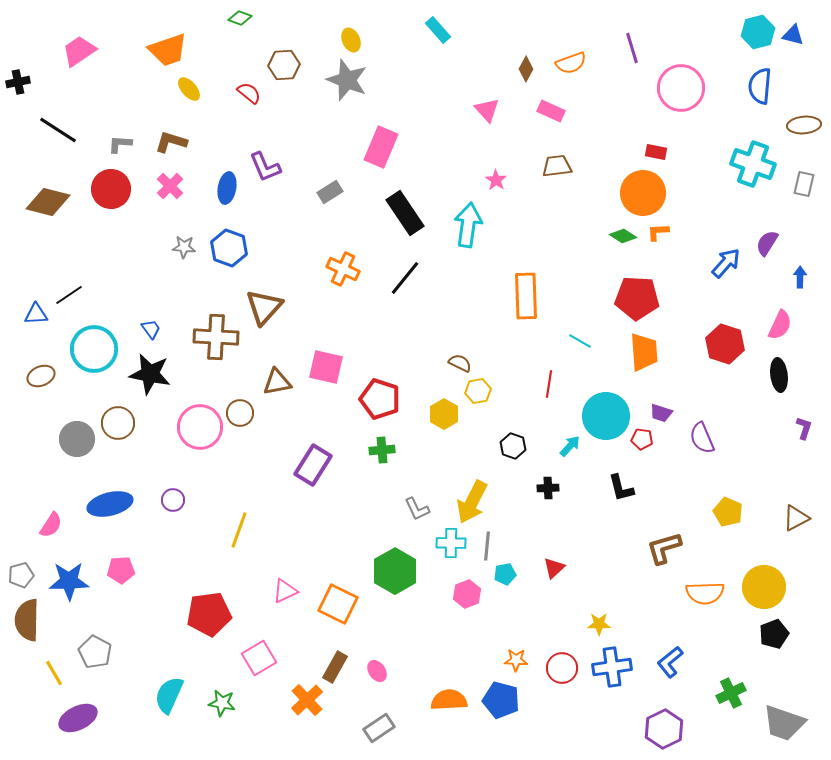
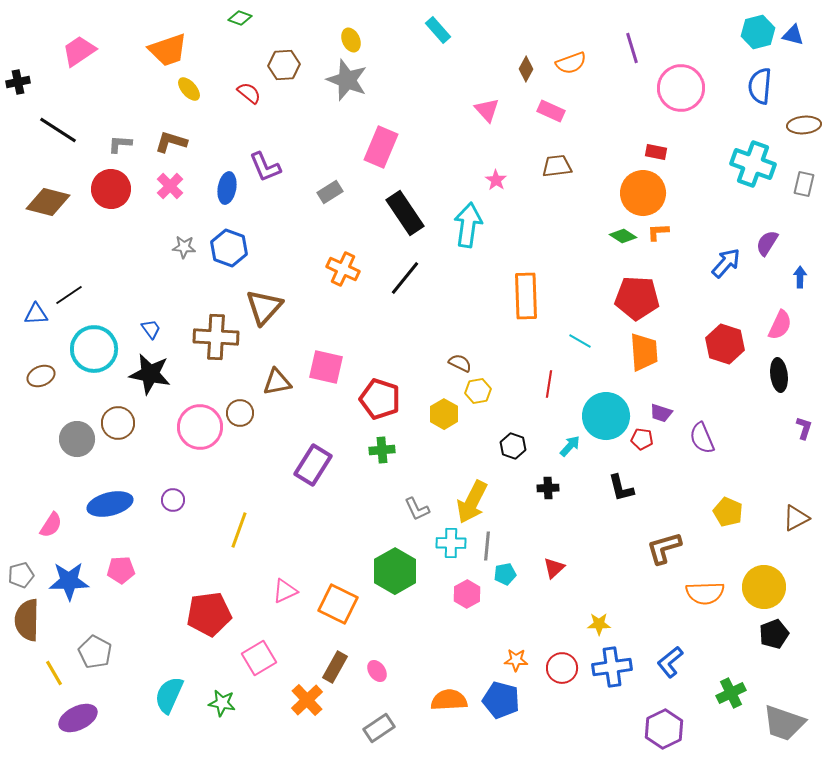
pink hexagon at (467, 594): rotated 8 degrees counterclockwise
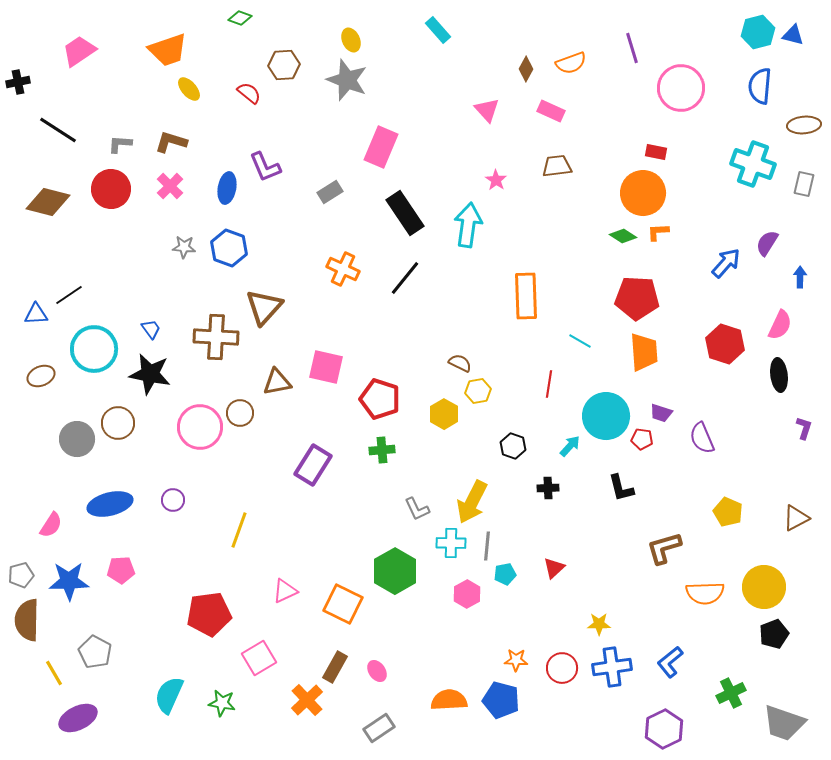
orange square at (338, 604): moved 5 px right
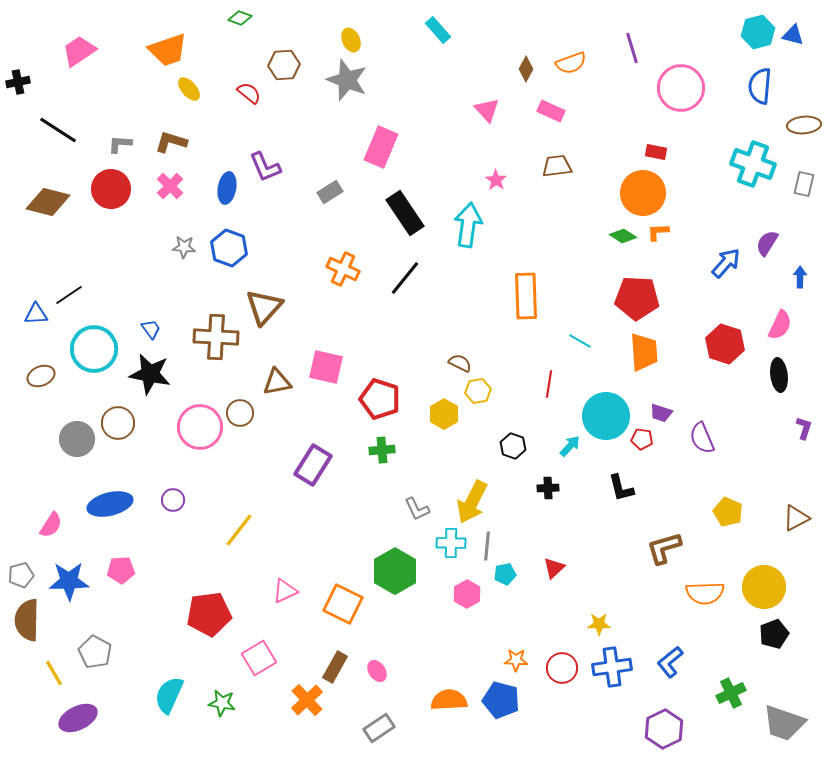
yellow line at (239, 530): rotated 18 degrees clockwise
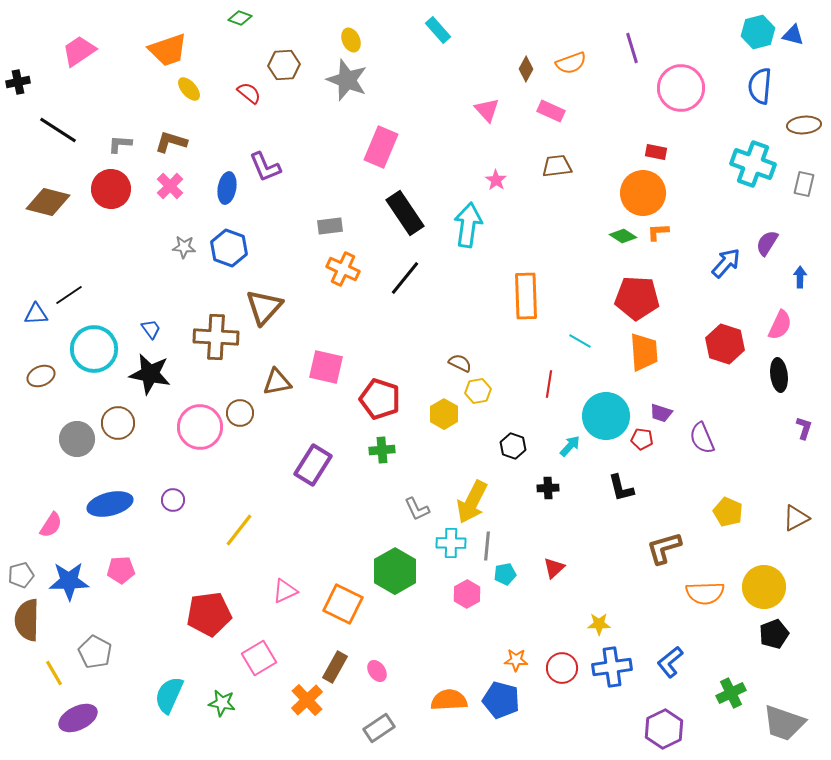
gray rectangle at (330, 192): moved 34 px down; rotated 25 degrees clockwise
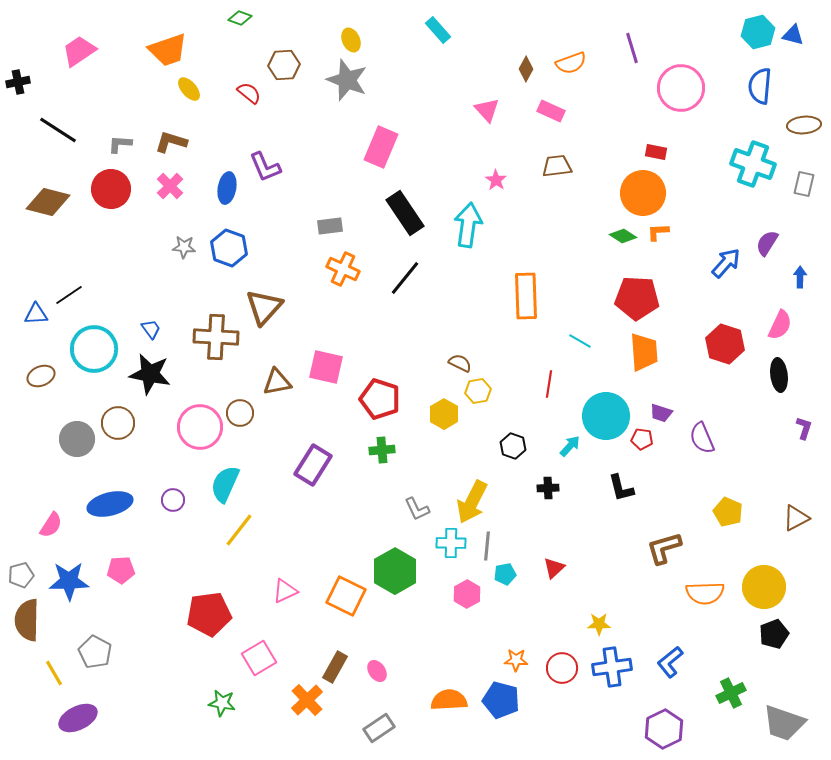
orange square at (343, 604): moved 3 px right, 8 px up
cyan semicircle at (169, 695): moved 56 px right, 211 px up
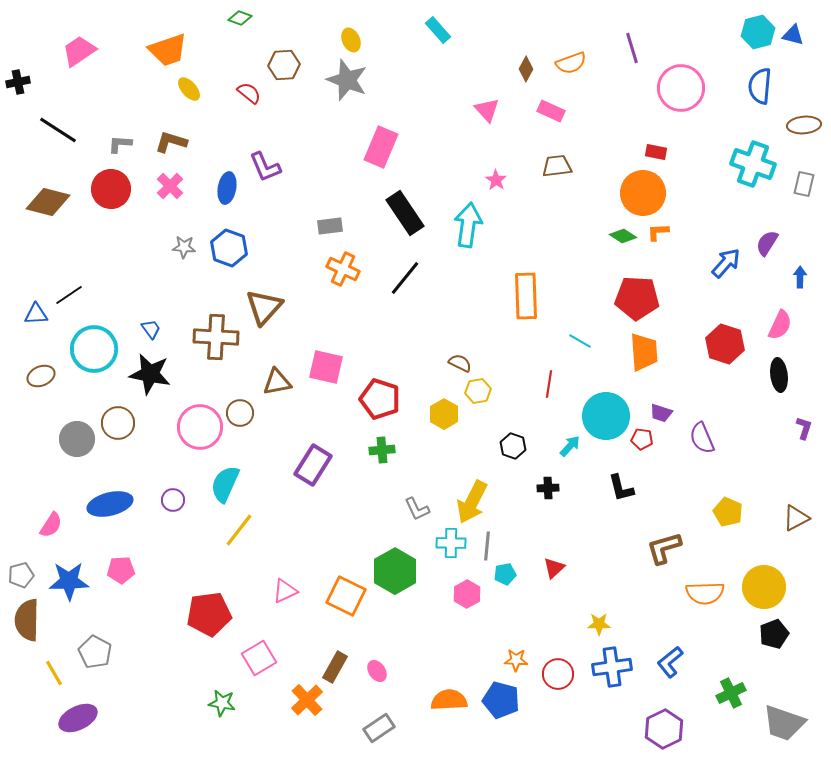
red circle at (562, 668): moved 4 px left, 6 px down
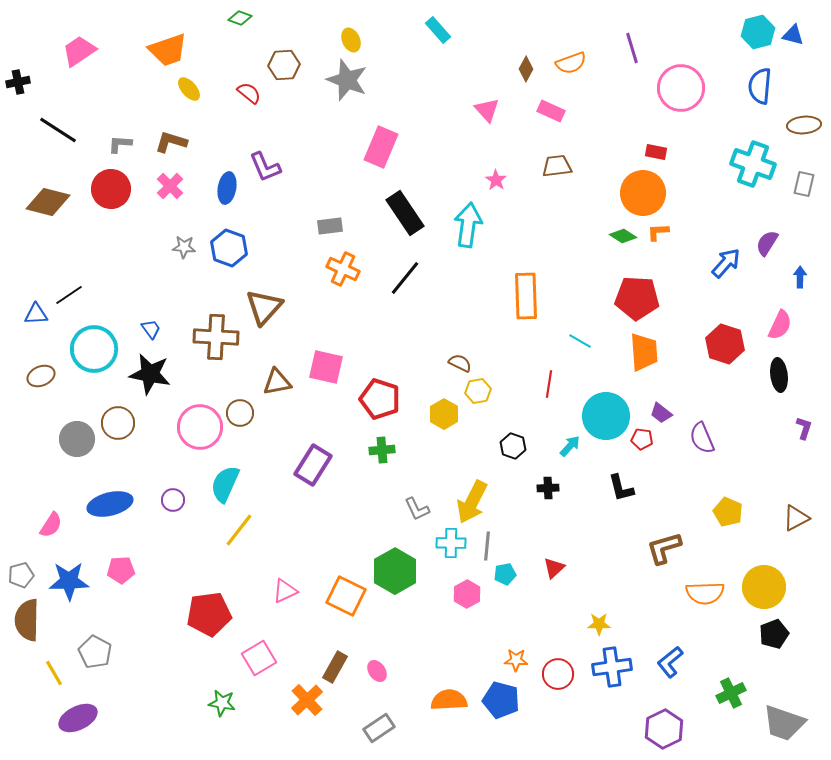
purple trapezoid at (661, 413): rotated 20 degrees clockwise
